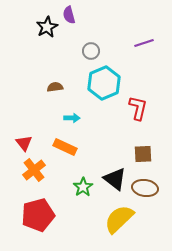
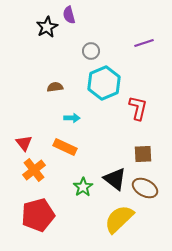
brown ellipse: rotated 20 degrees clockwise
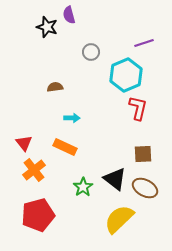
black star: rotated 25 degrees counterclockwise
gray circle: moved 1 px down
cyan hexagon: moved 22 px right, 8 px up
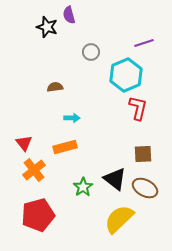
orange rectangle: rotated 40 degrees counterclockwise
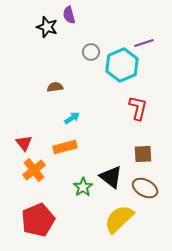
cyan hexagon: moved 4 px left, 10 px up
cyan arrow: rotated 35 degrees counterclockwise
black triangle: moved 4 px left, 2 px up
red pentagon: moved 5 px down; rotated 8 degrees counterclockwise
